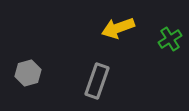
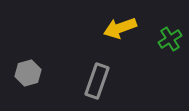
yellow arrow: moved 2 px right
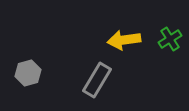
yellow arrow: moved 4 px right, 12 px down; rotated 12 degrees clockwise
gray rectangle: moved 1 px up; rotated 12 degrees clockwise
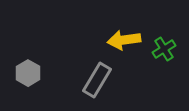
green cross: moved 6 px left, 10 px down
gray hexagon: rotated 15 degrees counterclockwise
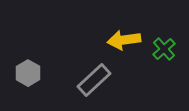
green cross: rotated 10 degrees counterclockwise
gray rectangle: moved 3 px left; rotated 16 degrees clockwise
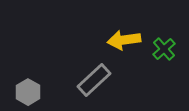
gray hexagon: moved 19 px down
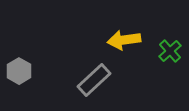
green cross: moved 6 px right, 2 px down
gray hexagon: moved 9 px left, 21 px up
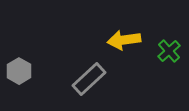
green cross: moved 1 px left
gray rectangle: moved 5 px left, 1 px up
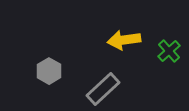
gray hexagon: moved 30 px right
gray rectangle: moved 14 px right, 10 px down
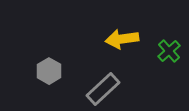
yellow arrow: moved 2 px left, 1 px up
